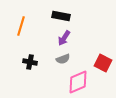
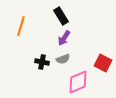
black rectangle: rotated 48 degrees clockwise
black cross: moved 12 px right
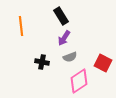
orange line: rotated 24 degrees counterclockwise
gray semicircle: moved 7 px right, 2 px up
pink diamond: moved 1 px right, 1 px up; rotated 10 degrees counterclockwise
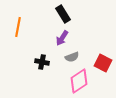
black rectangle: moved 2 px right, 2 px up
orange line: moved 3 px left, 1 px down; rotated 18 degrees clockwise
purple arrow: moved 2 px left
gray semicircle: moved 2 px right
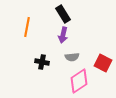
orange line: moved 9 px right
purple arrow: moved 1 px right, 3 px up; rotated 21 degrees counterclockwise
gray semicircle: rotated 16 degrees clockwise
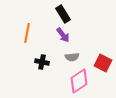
orange line: moved 6 px down
purple arrow: rotated 49 degrees counterclockwise
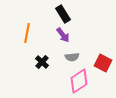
black cross: rotated 32 degrees clockwise
